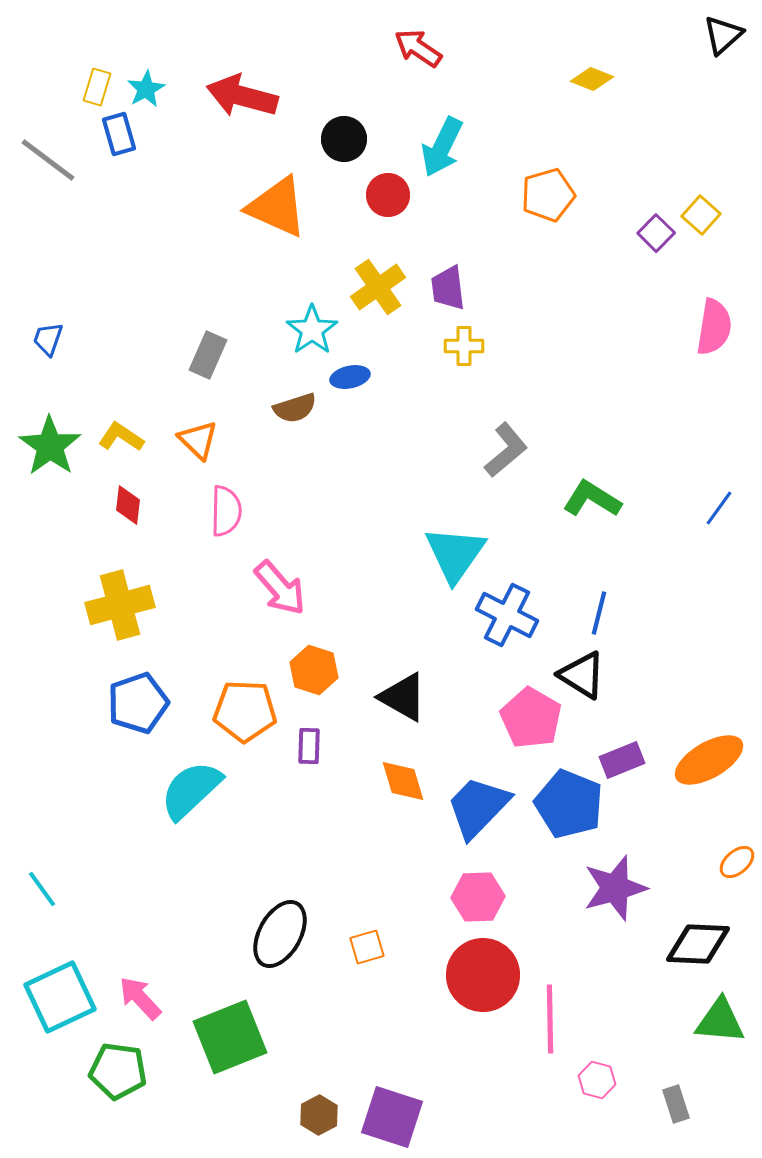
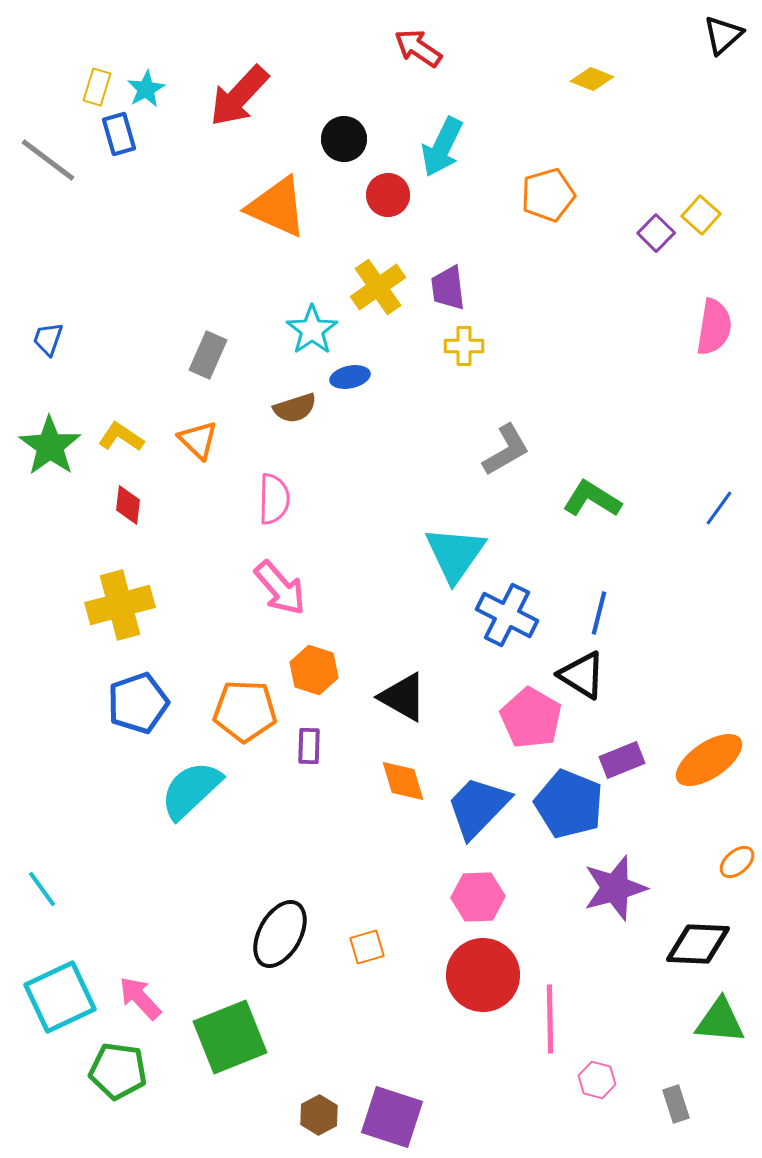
red arrow at (242, 96): moved 3 px left; rotated 62 degrees counterclockwise
gray L-shape at (506, 450): rotated 10 degrees clockwise
pink semicircle at (226, 511): moved 48 px right, 12 px up
orange ellipse at (709, 760): rotated 4 degrees counterclockwise
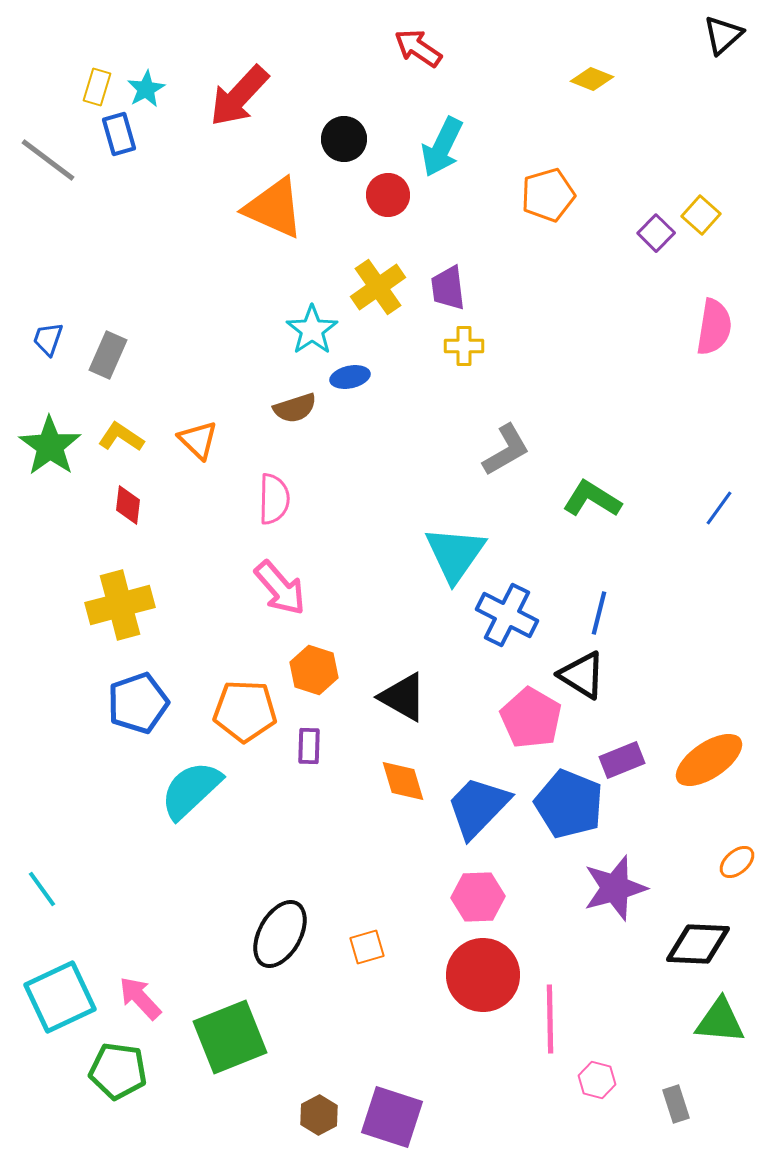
orange triangle at (277, 207): moved 3 px left, 1 px down
gray rectangle at (208, 355): moved 100 px left
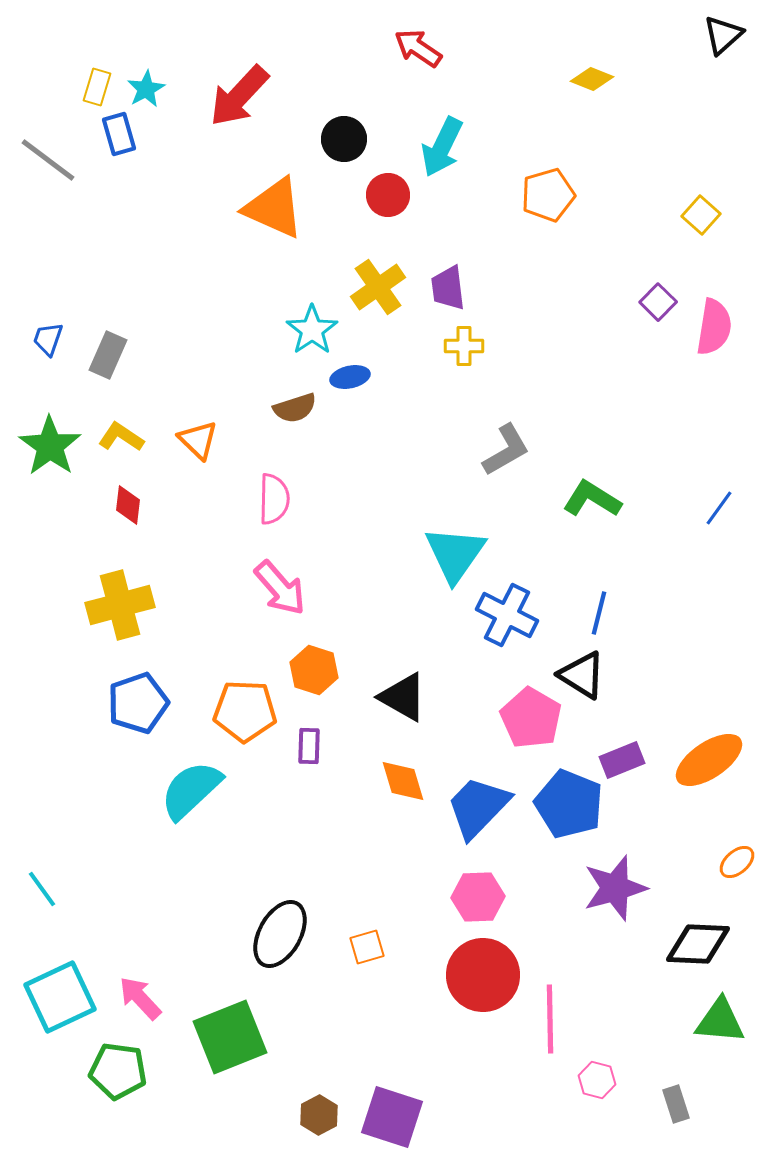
purple square at (656, 233): moved 2 px right, 69 px down
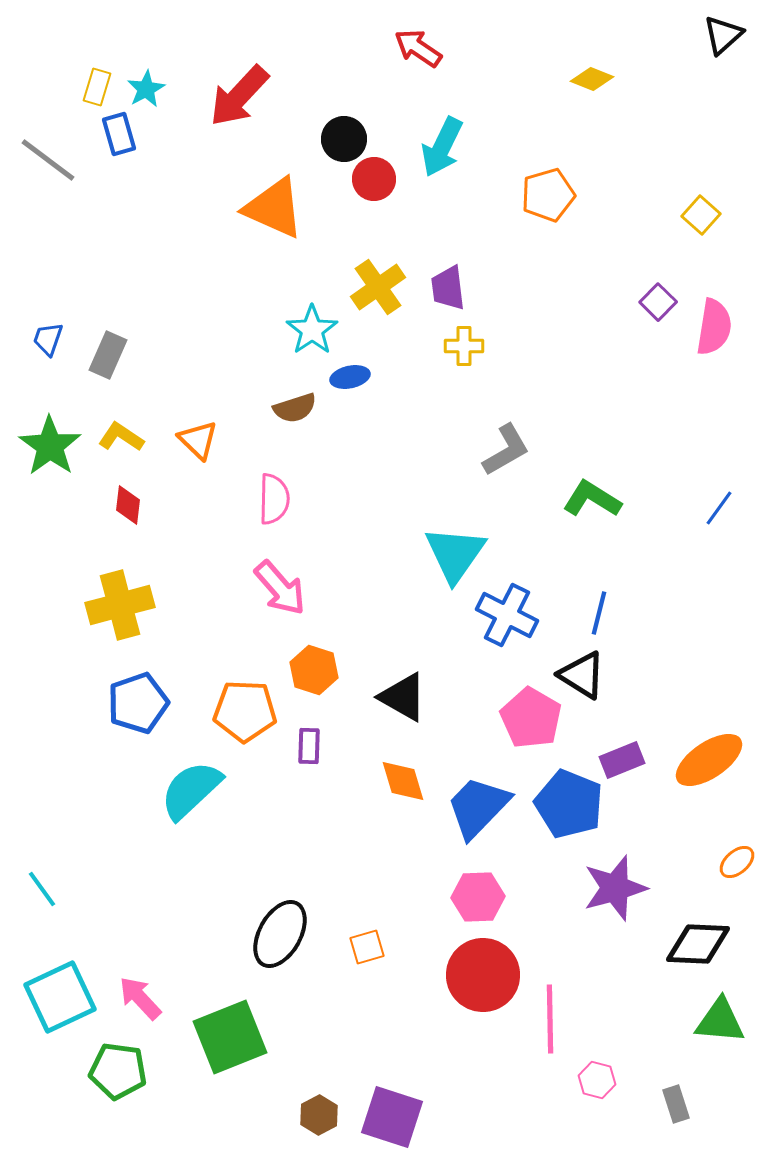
red circle at (388, 195): moved 14 px left, 16 px up
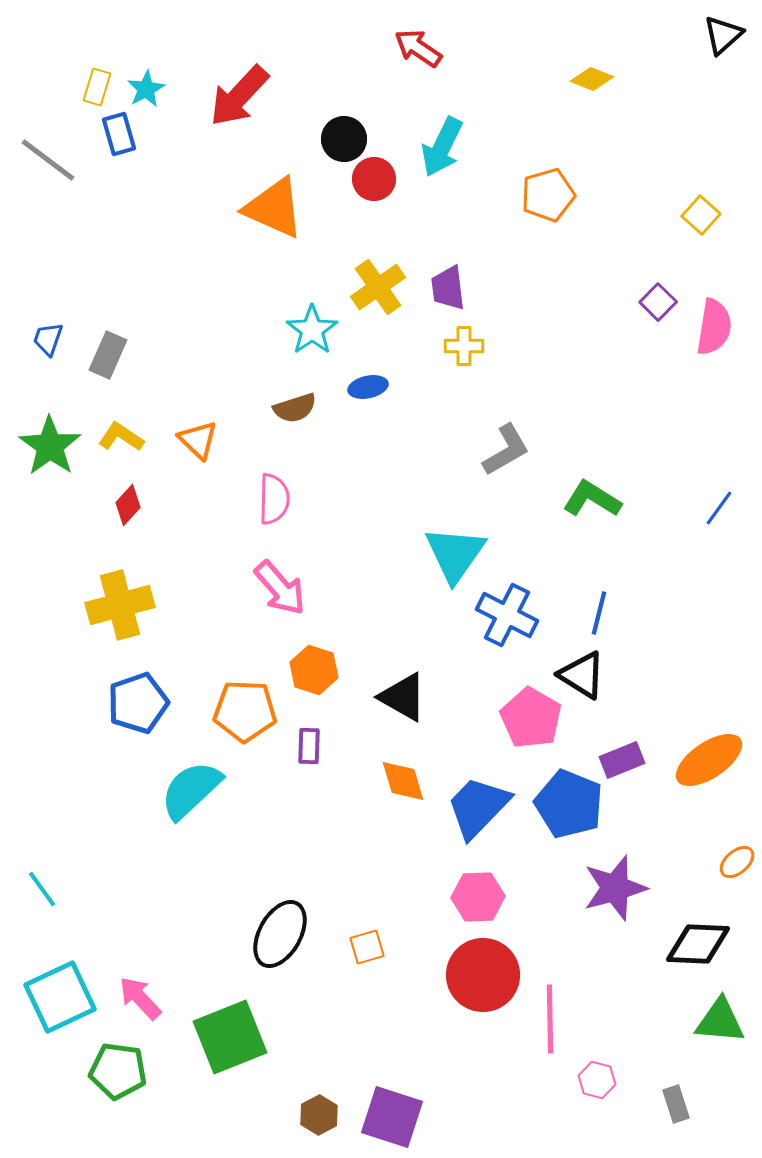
blue ellipse at (350, 377): moved 18 px right, 10 px down
red diamond at (128, 505): rotated 36 degrees clockwise
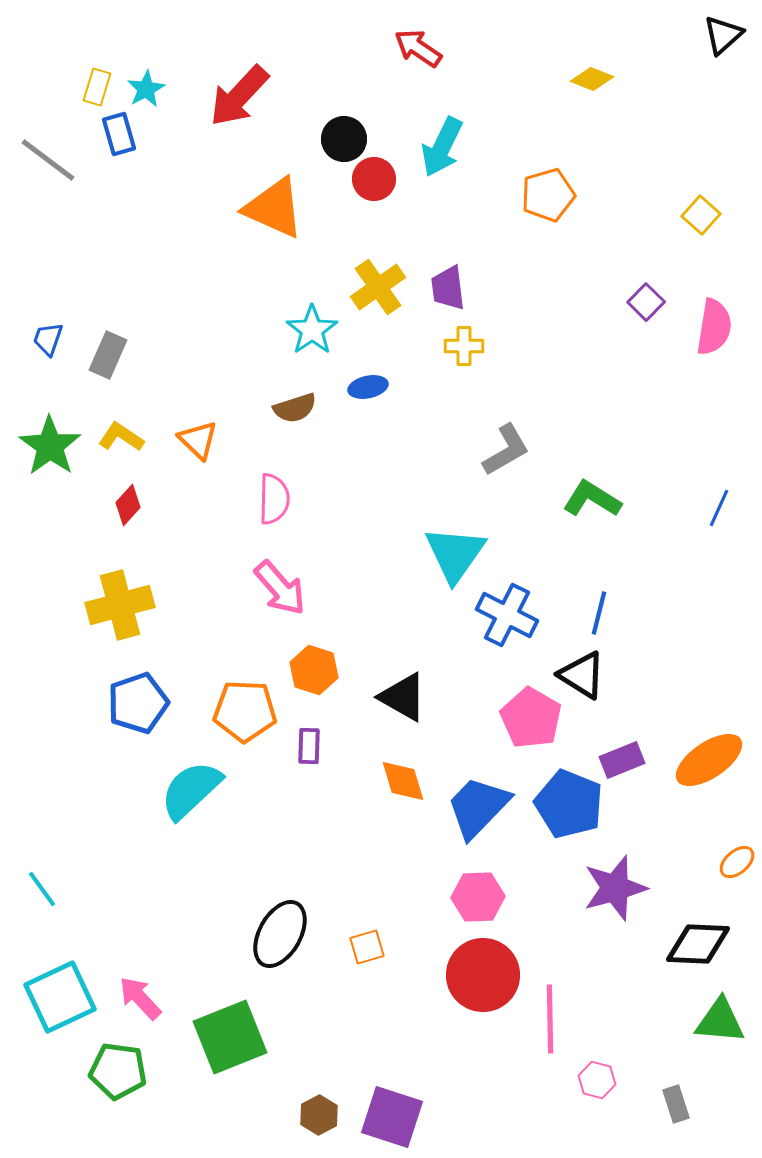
purple square at (658, 302): moved 12 px left
blue line at (719, 508): rotated 12 degrees counterclockwise
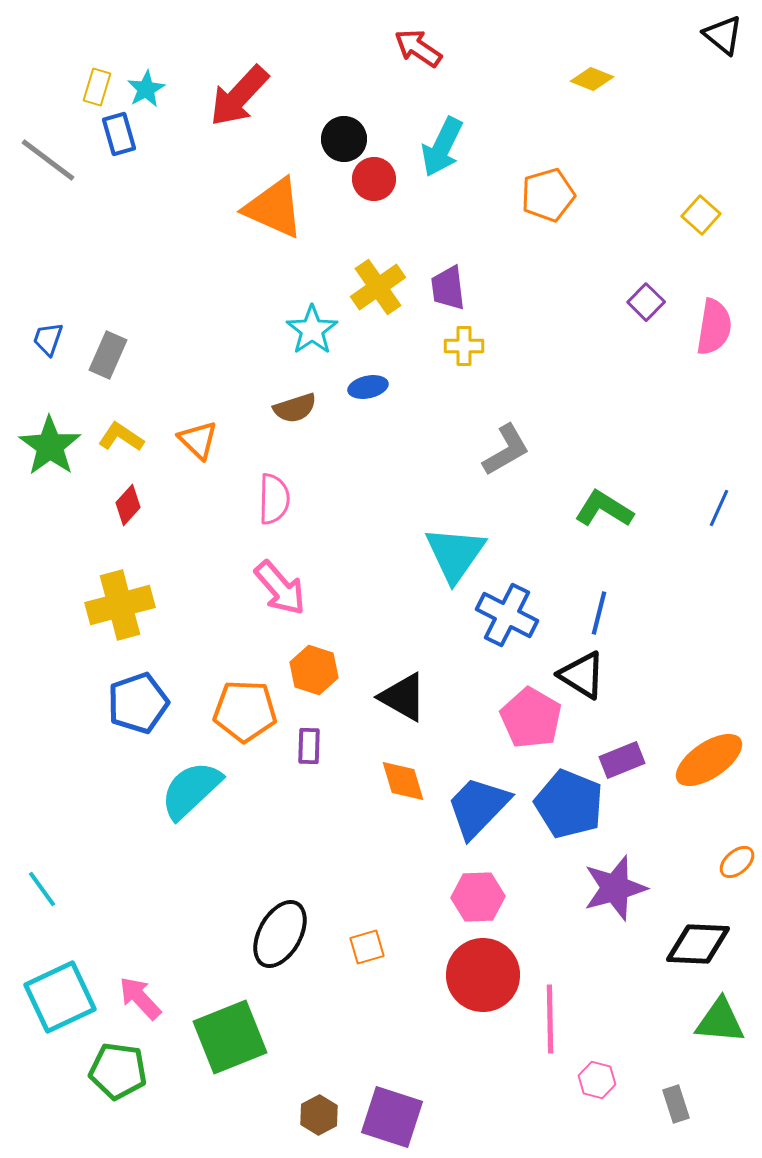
black triangle at (723, 35): rotated 39 degrees counterclockwise
green L-shape at (592, 499): moved 12 px right, 10 px down
